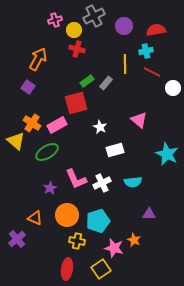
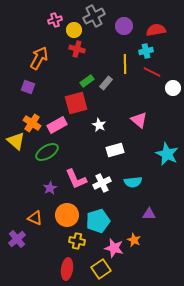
orange arrow: moved 1 px right, 1 px up
purple square: rotated 16 degrees counterclockwise
white star: moved 1 px left, 2 px up
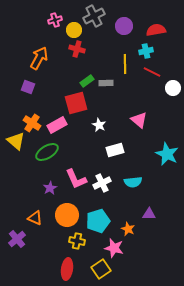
gray rectangle: rotated 48 degrees clockwise
orange star: moved 6 px left, 11 px up
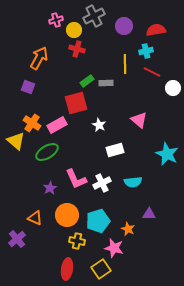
pink cross: moved 1 px right
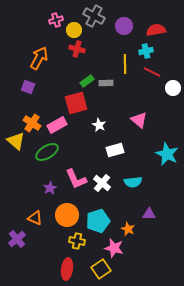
gray cross: rotated 35 degrees counterclockwise
white cross: rotated 24 degrees counterclockwise
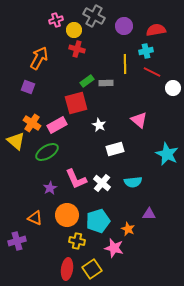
white rectangle: moved 1 px up
purple cross: moved 2 px down; rotated 24 degrees clockwise
yellow square: moved 9 px left
